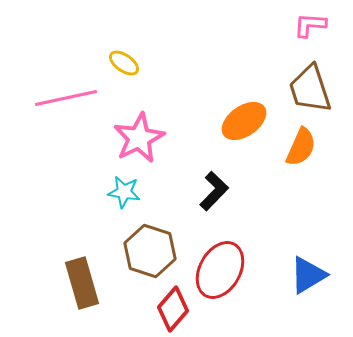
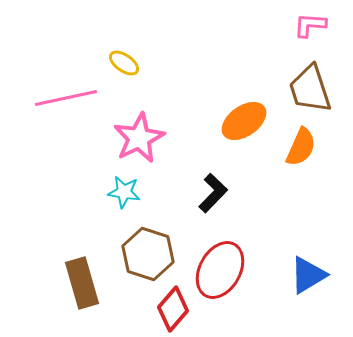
black L-shape: moved 1 px left, 2 px down
brown hexagon: moved 2 px left, 3 px down
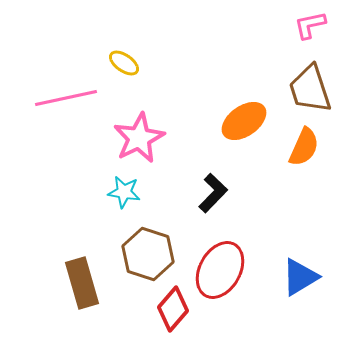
pink L-shape: rotated 16 degrees counterclockwise
orange semicircle: moved 3 px right
blue triangle: moved 8 px left, 2 px down
